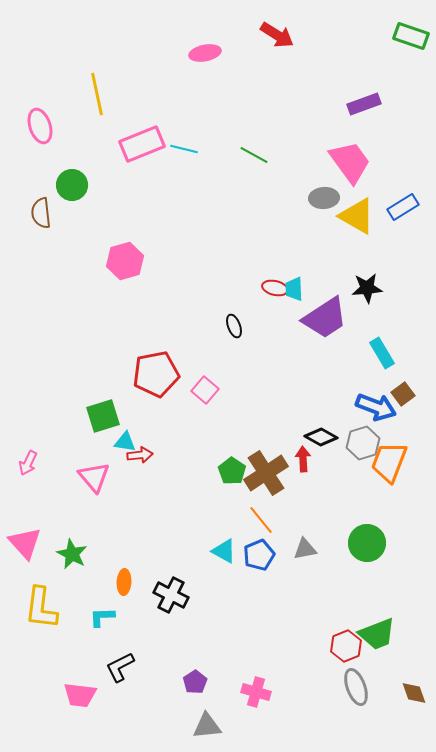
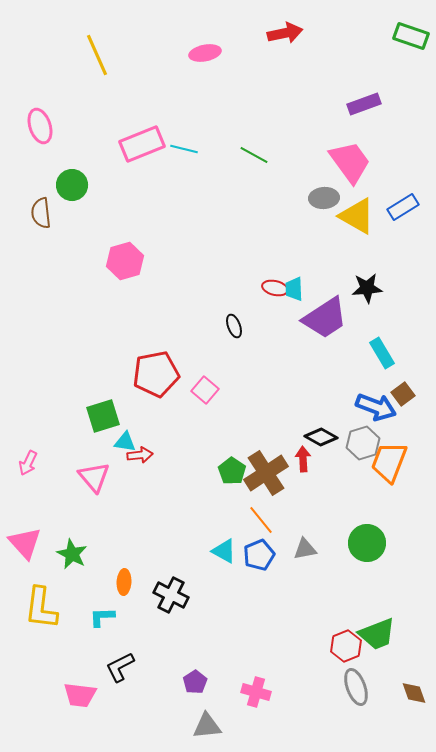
red arrow at (277, 35): moved 8 px right, 2 px up; rotated 44 degrees counterclockwise
yellow line at (97, 94): moved 39 px up; rotated 12 degrees counterclockwise
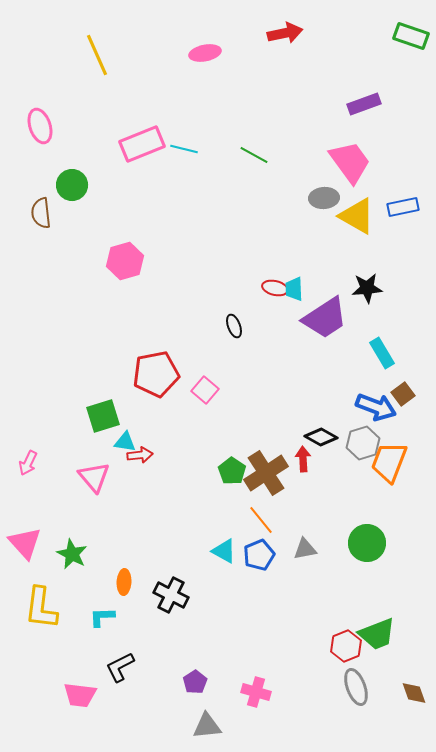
blue rectangle at (403, 207): rotated 20 degrees clockwise
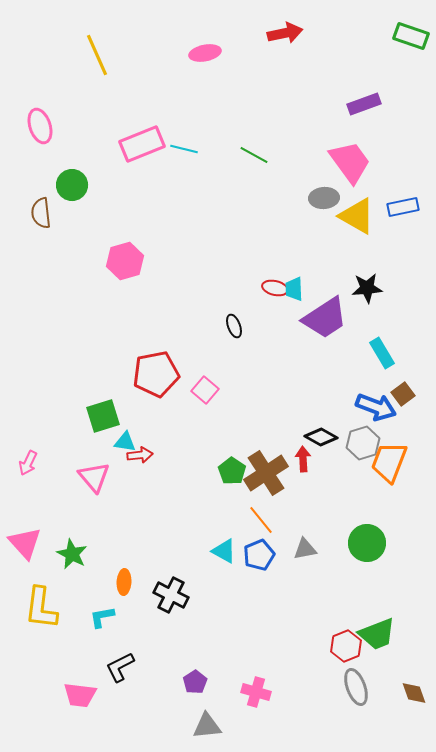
cyan L-shape at (102, 617): rotated 8 degrees counterclockwise
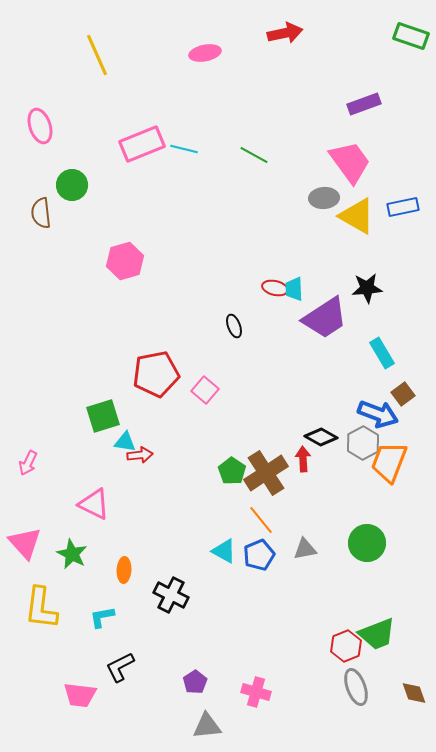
blue arrow at (376, 407): moved 2 px right, 7 px down
gray hexagon at (363, 443): rotated 12 degrees counterclockwise
pink triangle at (94, 477): moved 27 px down; rotated 24 degrees counterclockwise
orange ellipse at (124, 582): moved 12 px up
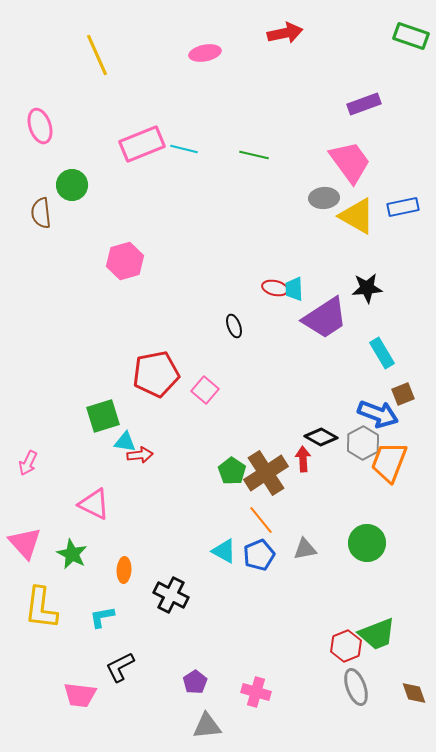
green line at (254, 155): rotated 16 degrees counterclockwise
brown square at (403, 394): rotated 15 degrees clockwise
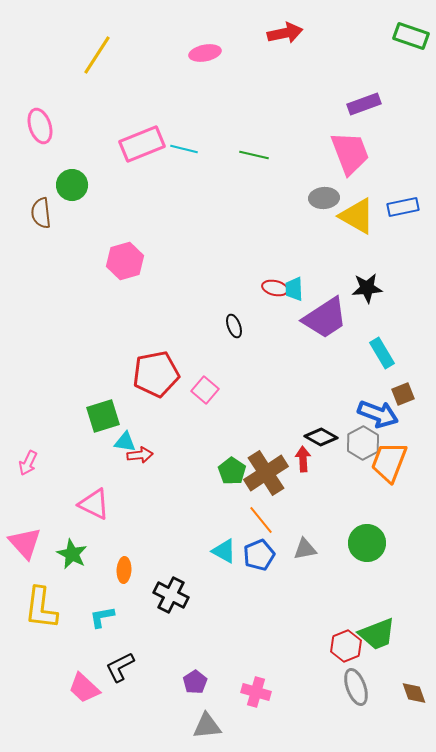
yellow line at (97, 55): rotated 57 degrees clockwise
pink trapezoid at (350, 162): moved 9 px up; rotated 15 degrees clockwise
pink trapezoid at (80, 695): moved 4 px right, 7 px up; rotated 36 degrees clockwise
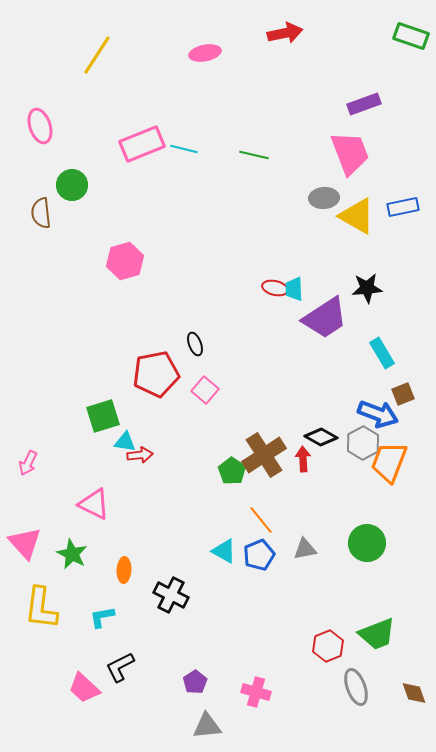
black ellipse at (234, 326): moved 39 px left, 18 px down
brown cross at (266, 473): moved 2 px left, 18 px up
red hexagon at (346, 646): moved 18 px left
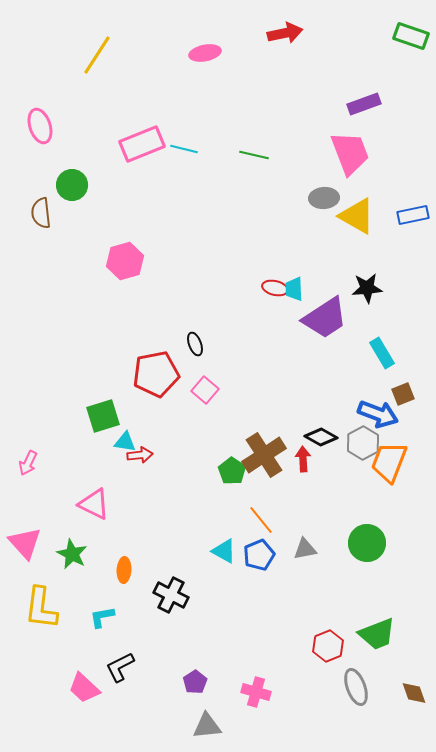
blue rectangle at (403, 207): moved 10 px right, 8 px down
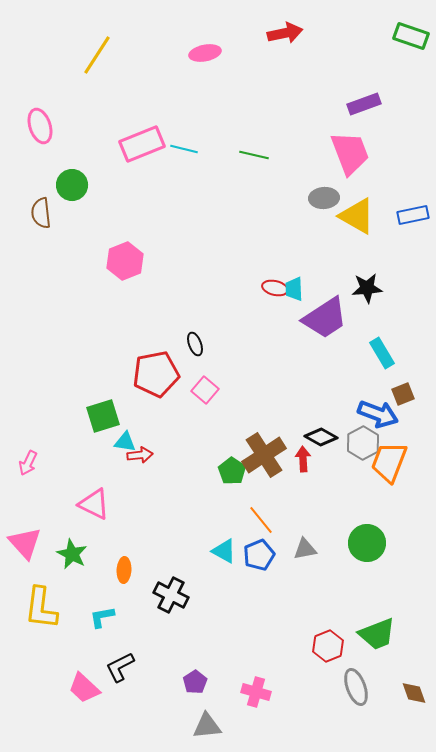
pink hexagon at (125, 261): rotated 6 degrees counterclockwise
